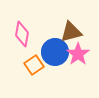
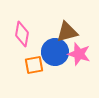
brown triangle: moved 4 px left
pink star: moved 1 px right; rotated 20 degrees counterclockwise
orange square: rotated 24 degrees clockwise
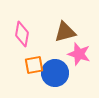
brown triangle: moved 2 px left
blue circle: moved 21 px down
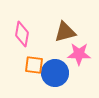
pink star: rotated 15 degrees counterclockwise
orange square: rotated 18 degrees clockwise
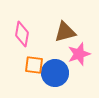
pink star: rotated 20 degrees counterclockwise
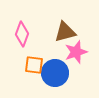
pink diamond: rotated 10 degrees clockwise
pink star: moved 3 px left, 2 px up
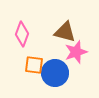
brown triangle: rotated 30 degrees clockwise
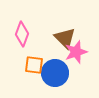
brown triangle: moved 6 px down; rotated 30 degrees clockwise
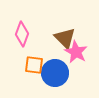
pink star: rotated 25 degrees counterclockwise
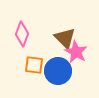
blue circle: moved 3 px right, 2 px up
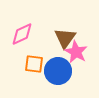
pink diamond: rotated 45 degrees clockwise
brown triangle: rotated 20 degrees clockwise
orange square: moved 1 px up
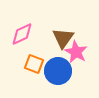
brown triangle: moved 2 px left
orange square: rotated 12 degrees clockwise
